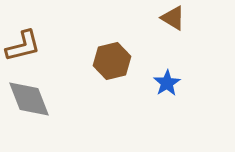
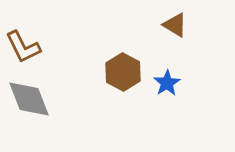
brown triangle: moved 2 px right, 7 px down
brown L-shape: moved 1 px down; rotated 78 degrees clockwise
brown hexagon: moved 11 px right, 11 px down; rotated 18 degrees counterclockwise
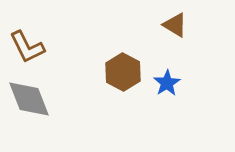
brown L-shape: moved 4 px right
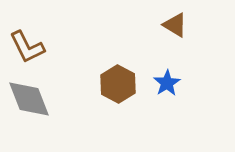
brown hexagon: moved 5 px left, 12 px down
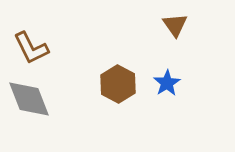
brown triangle: rotated 24 degrees clockwise
brown L-shape: moved 4 px right, 1 px down
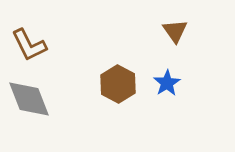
brown triangle: moved 6 px down
brown L-shape: moved 2 px left, 3 px up
